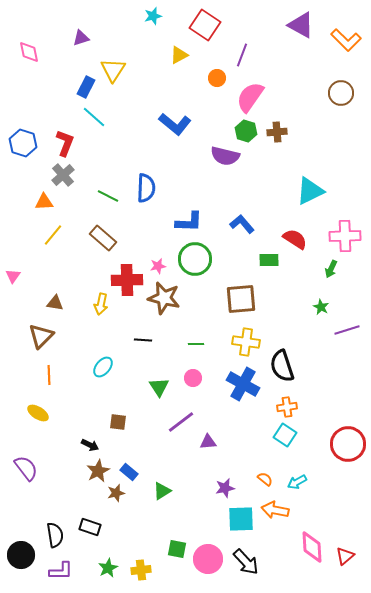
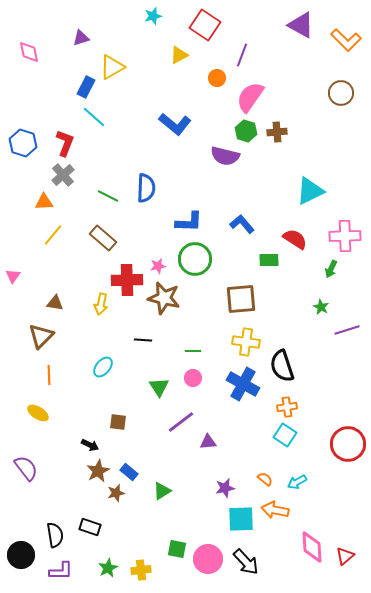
yellow triangle at (113, 70): moved 1 px left, 3 px up; rotated 28 degrees clockwise
green line at (196, 344): moved 3 px left, 7 px down
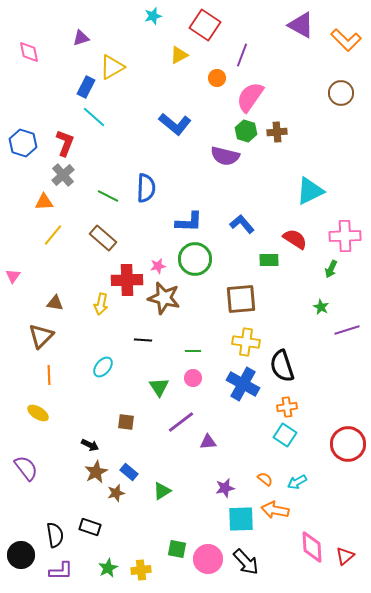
brown square at (118, 422): moved 8 px right
brown star at (98, 471): moved 2 px left, 1 px down
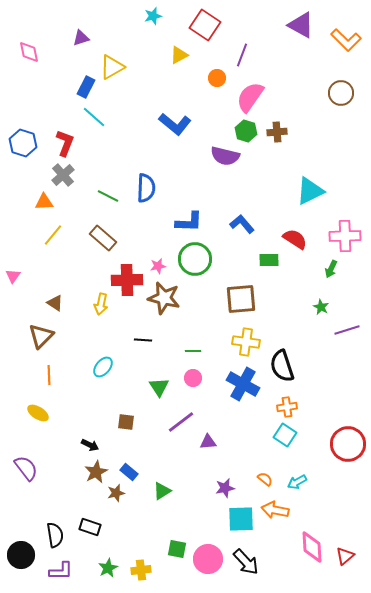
brown triangle at (55, 303): rotated 24 degrees clockwise
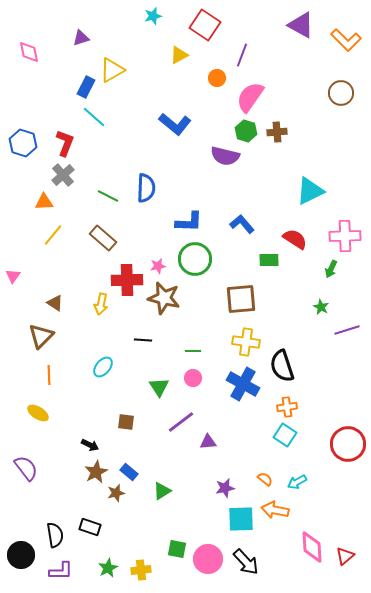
yellow triangle at (112, 67): moved 3 px down
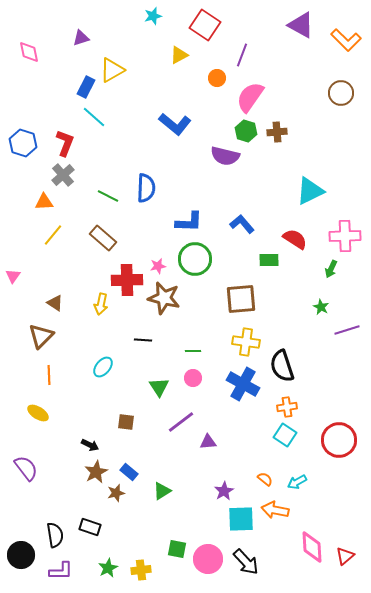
red circle at (348, 444): moved 9 px left, 4 px up
purple star at (225, 488): moved 1 px left, 3 px down; rotated 18 degrees counterclockwise
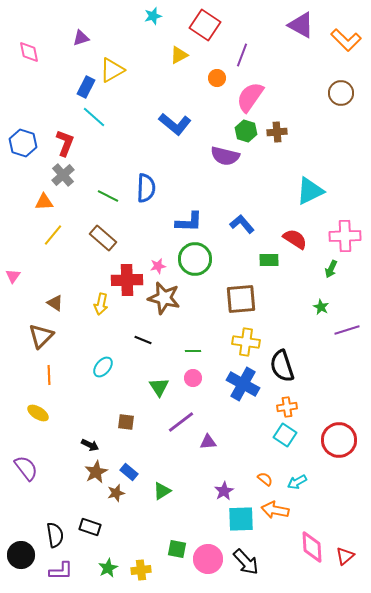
black line at (143, 340): rotated 18 degrees clockwise
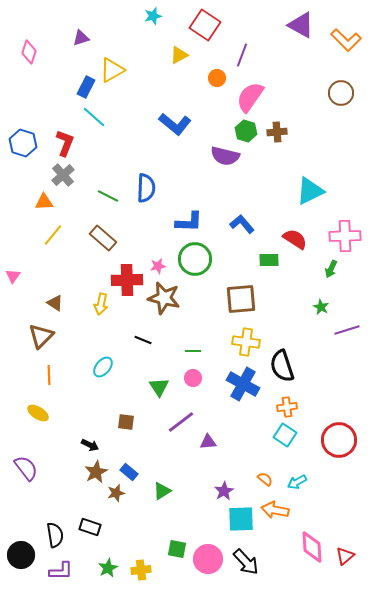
pink diamond at (29, 52): rotated 30 degrees clockwise
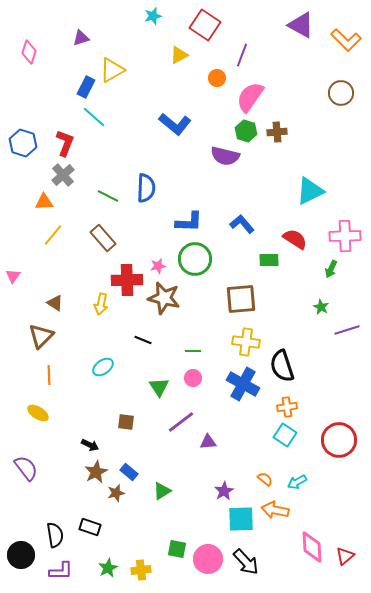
brown rectangle at (103, 238): rotated 8 degrees clockwise
cyan ellipse at (103, 367): rotated 15 degrees clockwise
